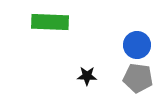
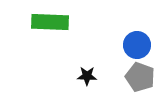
gray pentagon: moved 2 px right, 1 px up; rotated 12 degrees clockwise
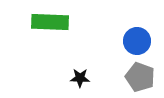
blue circle: moved 4 px up
black star: moved 7 px left, 2 px down
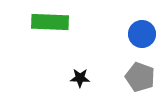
blue circle: moved 5 px right, 7 px up
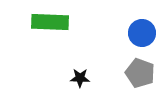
blue circle: moved 1 px up
gray pentagon: moved 4 px up
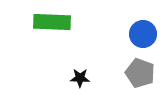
green rectangle: moved 2 px right
blue circle: moved 1 px right, 1 px down
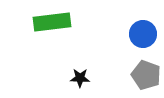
green rectangle: rotated 9 degrees counterclockwise
gray pentagon: moved 6 px right, 2 px down
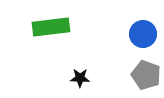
green rectangle: moved 1 px left, 5 px down
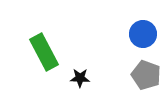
green rectangle: moved 7 px left, 25 px down; rotated 69 degrees clockwise
